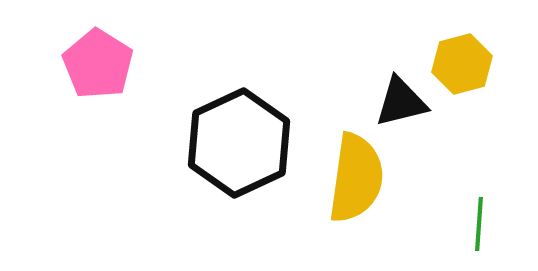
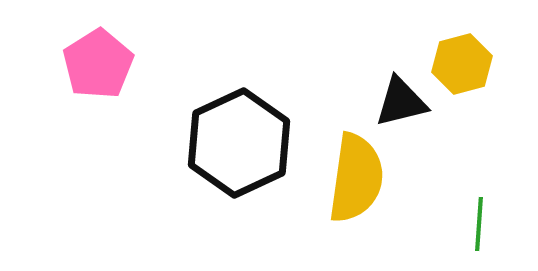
pink pentagon: rotated 8 degrees clockwise
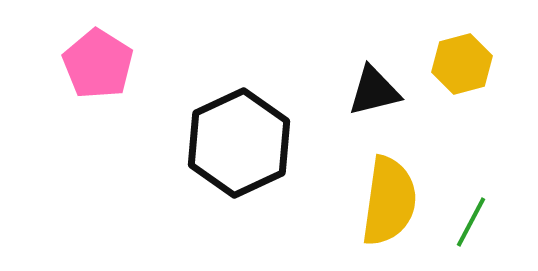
pink pentagon: rotated 8 degrees counterclockwise
black triangle: moved 27 px left, 11 px up
yellow semicircle: moved 33 px right, 23 px down
green line: moved 8 px left, 2 px up; rotated 24 degrees clockwise
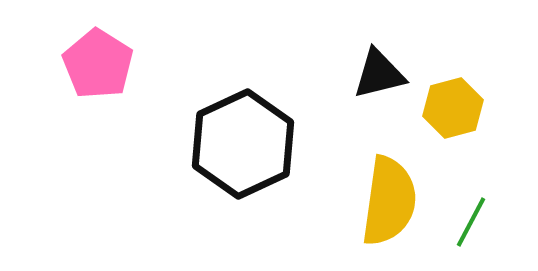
yellow hexagon: moved 9 px left, 44 px down
black triangle: moved 5 px right, 17 px up
black hexagon: moved 4 px right, 1 px down
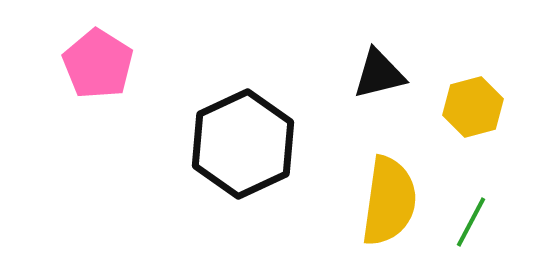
yellow hexagon: moved 20 px right, 1 px up
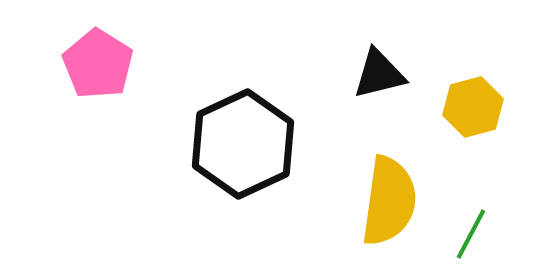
green line: moved 12 px down
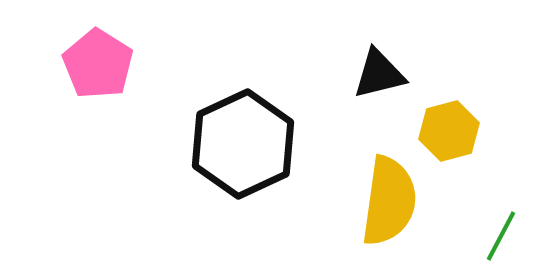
yellow hexagon: moved 24 px left, 24 px down
green line: moved 30 px right, 2 px down
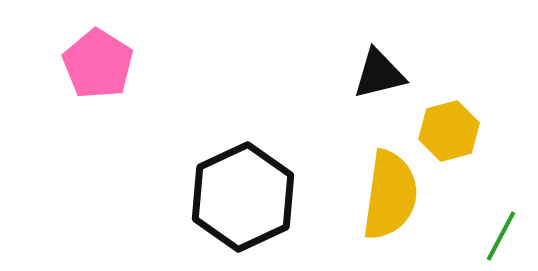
black hexagon: moved 53 px down
yellow semicircle: moved 1 px right, 6 px up
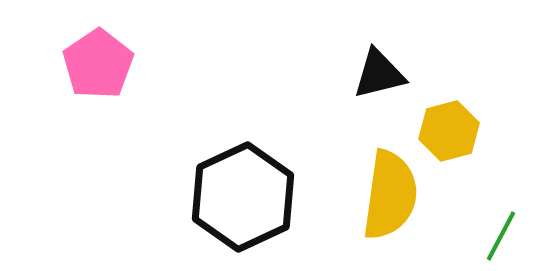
pink pentagon: rotated 6 degrees clockwise
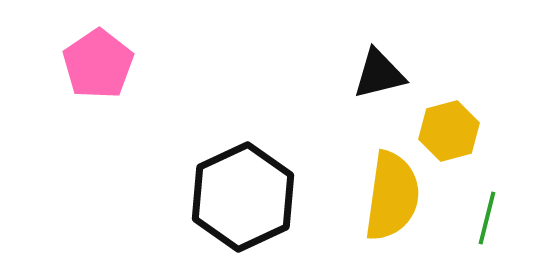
yellow semicircle: moved 2 px right, 1 px down
green line: moved 14 px left, 18 px up; rotated 14 degrees counterclockwise
